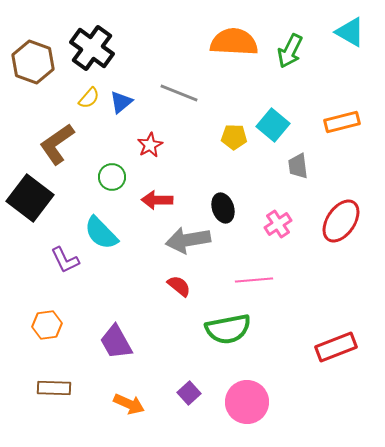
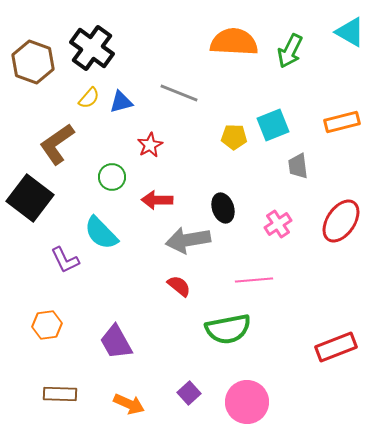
blue triangle: rotated 25 degrees clockwise
cyan square: rotated 28 degrees clockwise
brown rectangle: moved 6 px right, 6 px down
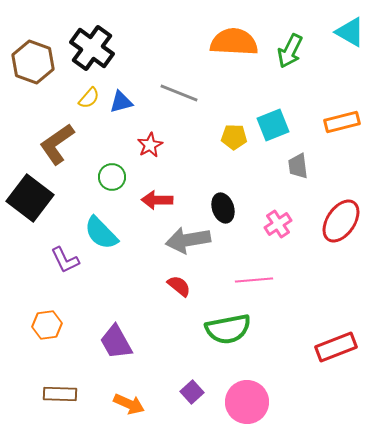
purple square: moved 3 px right, 1 px up
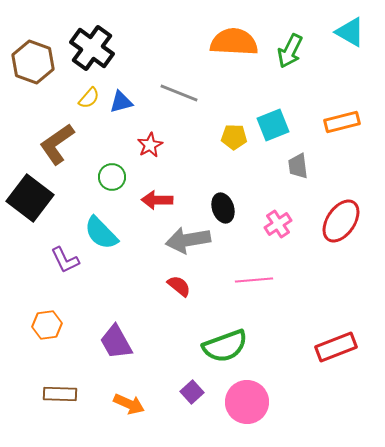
green semicircle: moved 3 px left, 17 px down; rotated 9 degrees counterclockwise
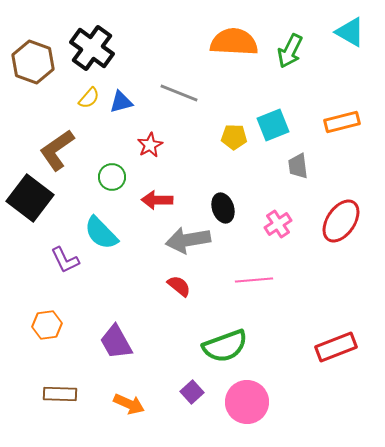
brown L-shape: moved 6 px down
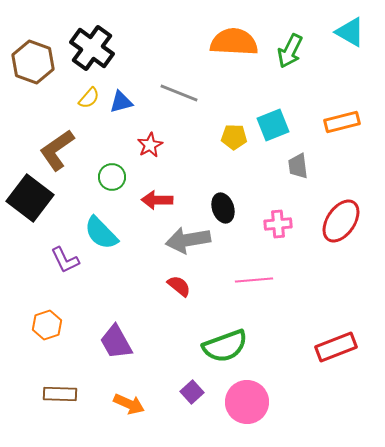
pink cross: rotated 28 degrees clockwise
orange hexagon: rotated 12 degrees counterclockwise
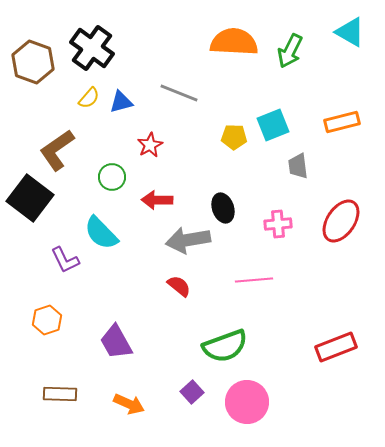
orange hexagon: moved 5 px up
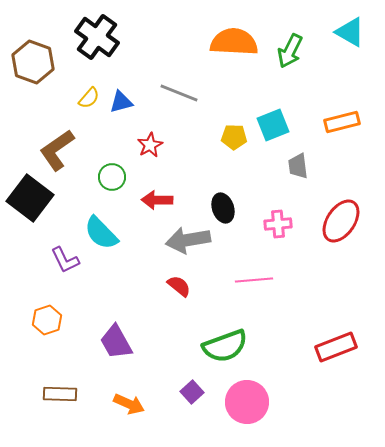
black cross: moved 5 px right, 11 px up
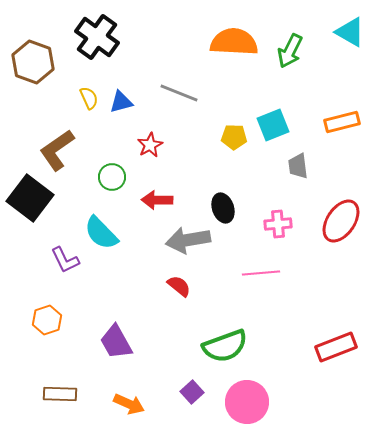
yellow semicircle: rotated 65 degrees counterclockwise
pink line: moved 7 px right, 7 px up
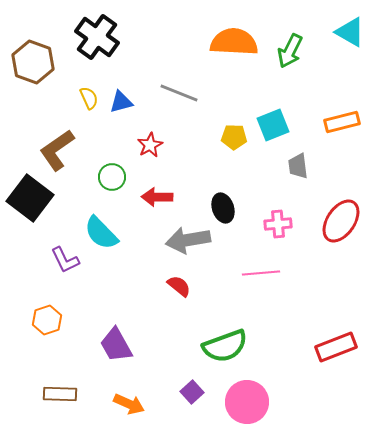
red arrow: moved 3 px up
purple trapezoid: moved 3 px down
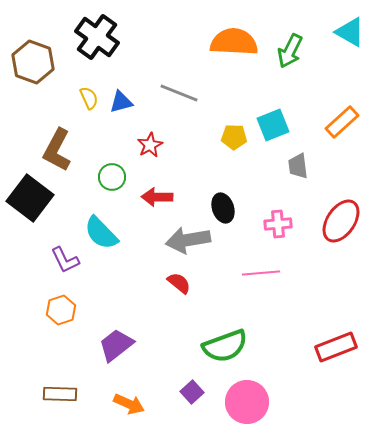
orange rectangle: rotated 28 degrees counterclockwise
brown L-shape: rotated 27 degrees counterclockwise
red semicircle: moved 3 px up
orange hexagon: moved 14 px right, 10 px up
purple trapezoid: rotated 81 degrees clockwise
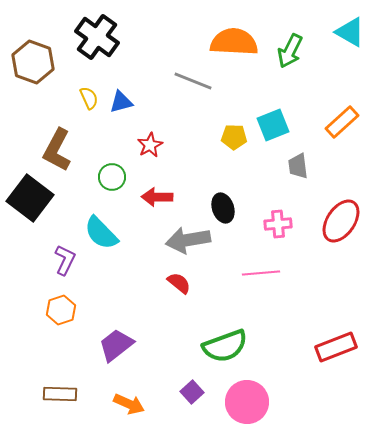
gray line: moved 14 px right, 12 px up
purple L-shape: rotated 128 degrees counterclockwise
